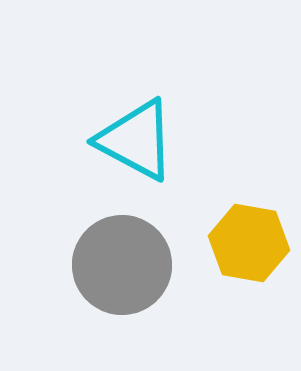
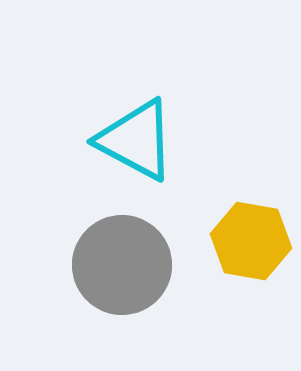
yellow hexagon: moved 2 px right, 2 px up
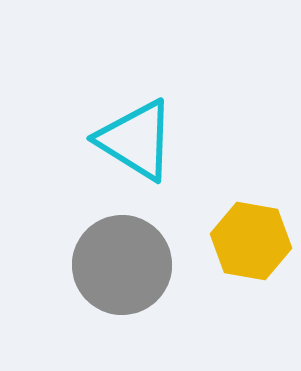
cyan triangle: rotated 4 degrees clockwise
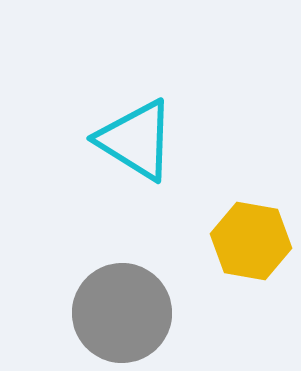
gray circle: moved 48 px down
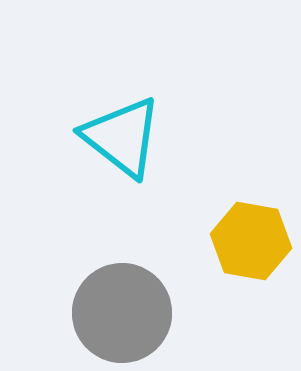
cyan triangle: moved 14 px left, 3 px up; rotated 6 degrees clockwise
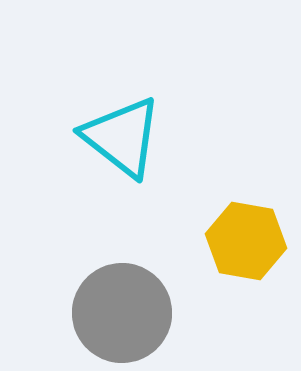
yellow hexagon: moved 5 px left
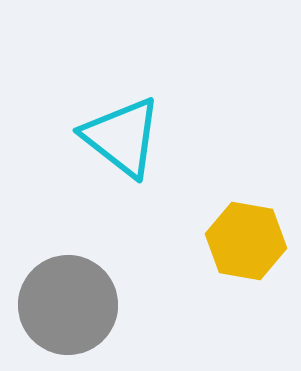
gray circle: moved 54 px left, 8 px up
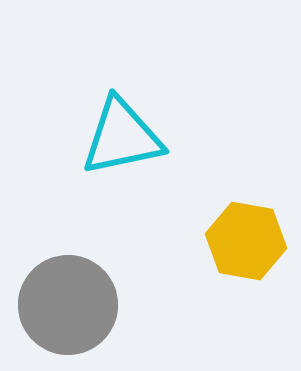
cyan triangle: rotated 50 degrees counterclockwise
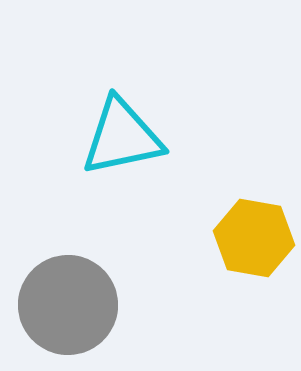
yellow hexagon: moved 8 px right, 3 px up
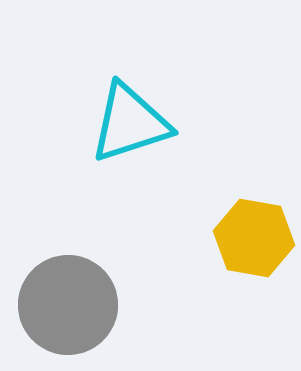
cyan triangle: moved 8 px right, 14 px up; rotated 6 degrees counterclockwise
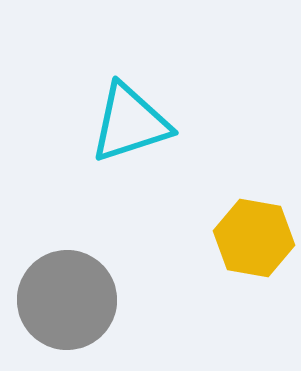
gray circle: moved 1 px left, 5 px up
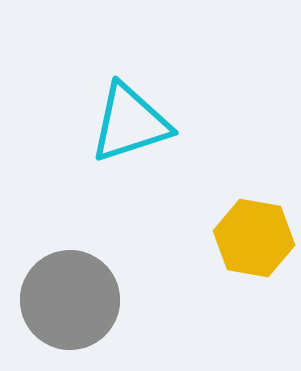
gray circle: moved 3 px right
